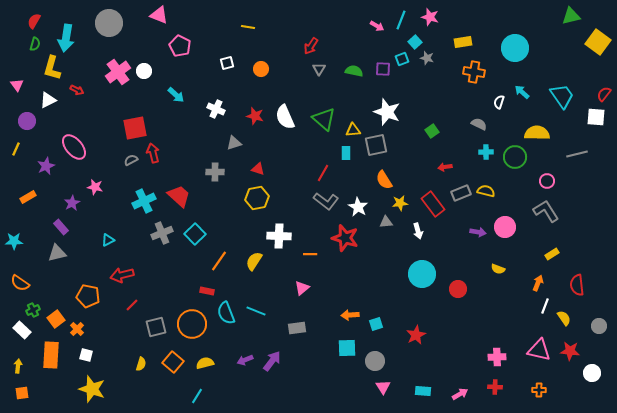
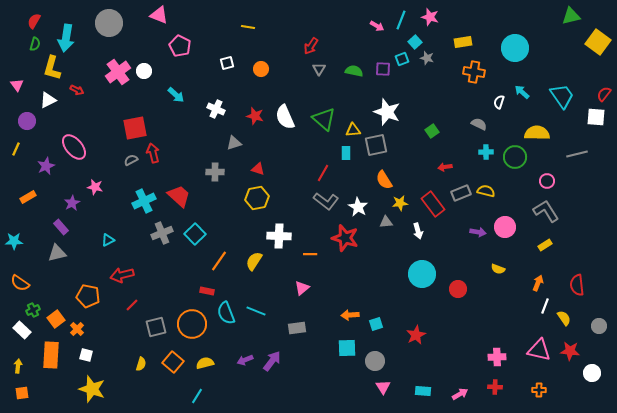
yellow rectangle at (552, 254): moved 7 px left, 9 px up
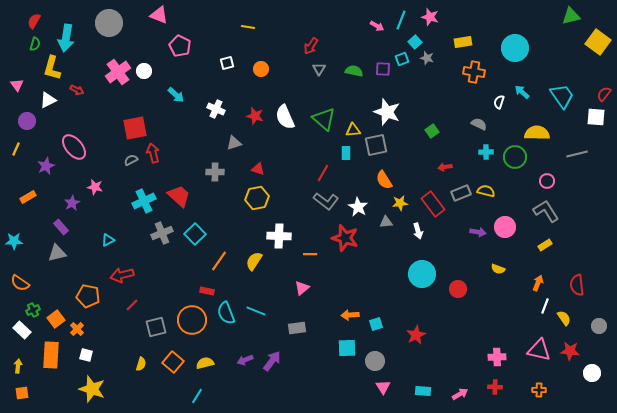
orange circle at (192, 324): moved 4 px up
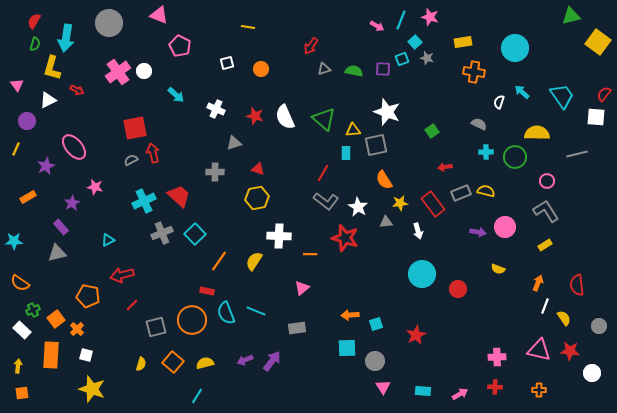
gray triangle at (319, 69): moved 5 px right; rotated 40 degrees clockwise
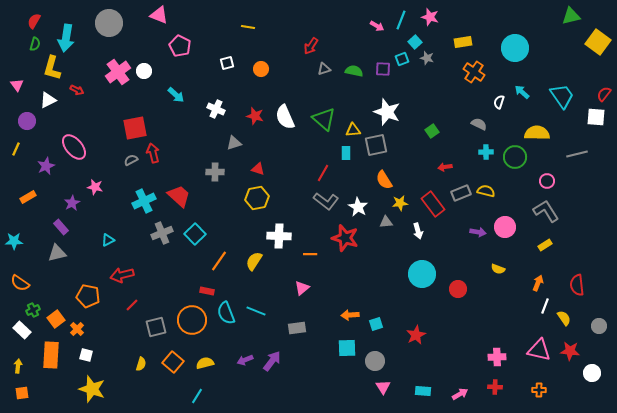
orange cross at (474, 72): rotated 25 degrees clockwise
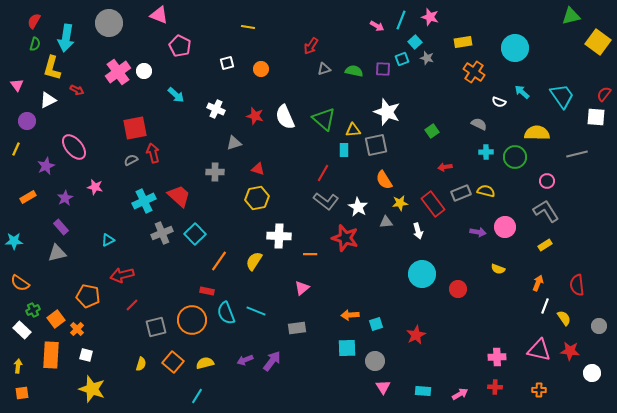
white semicircle at (499, 102): rotated 88 degrees counterclockwise
cyan rectangle at (346, 153): moved 2 px left, 3 px up
purple star at (72, 203): moved 7 px left, 5 px up
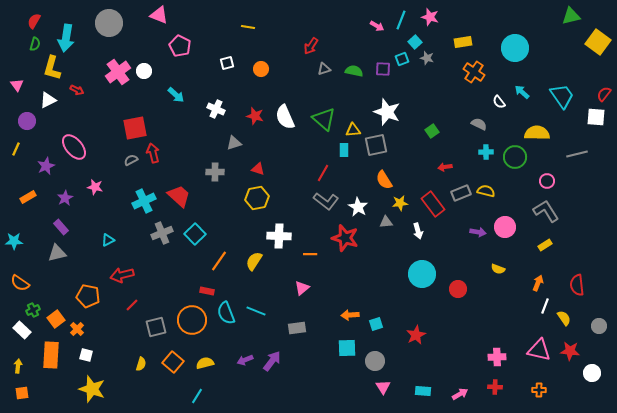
white semicircle at (499, 102): rotated 32 degrees clockwise
